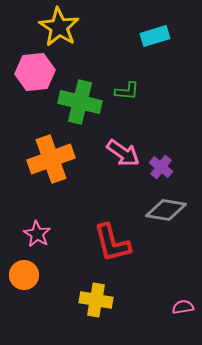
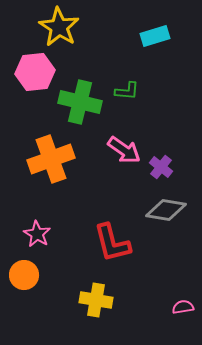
pink arrow: moved 1 px right, 3 px up
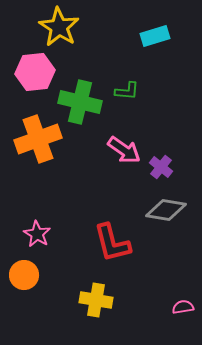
orange cross: moved 13 px left, 20 px up
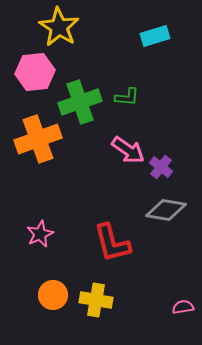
green L-shape: moved 6 px down
green cross: rotated 33 degrees counterclockwise
pink arrow: moved 4 px right
pink star: moved 3 px right; rotated 16 degrees clockwise
orange circle: moved 29 px right, 20 px down
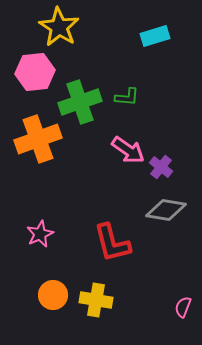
pink semicircle: rotated 60 degrees counterclockwise
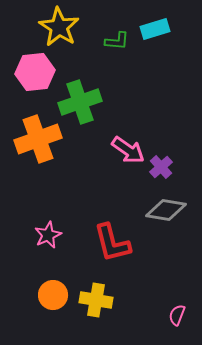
cyan rectangle: moved 7 px up
green L-shape: moved 10 px left, 56 px up
purple cross: rotated 10 degrees clockwise
pink star: moved 8 px right, 1 px down
pink semicircle: moved 6 px left, 8 px down
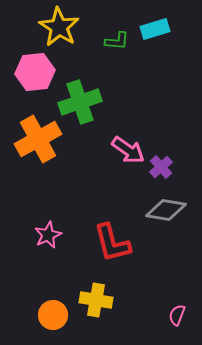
orange cross: rotated 9 degrees counterclockwise
orange circle: moved 20 px down
